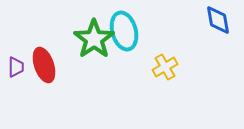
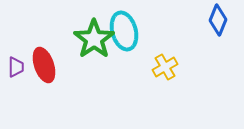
blue diamond: rotated 32 degrees clockwise
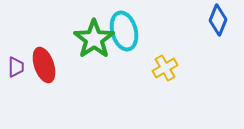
yellow cross: moved 1 px down
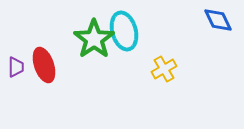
blue diamond: rotated 48 degrees counterclockwise
yellow cross: moved 1 px left, 1 px down
